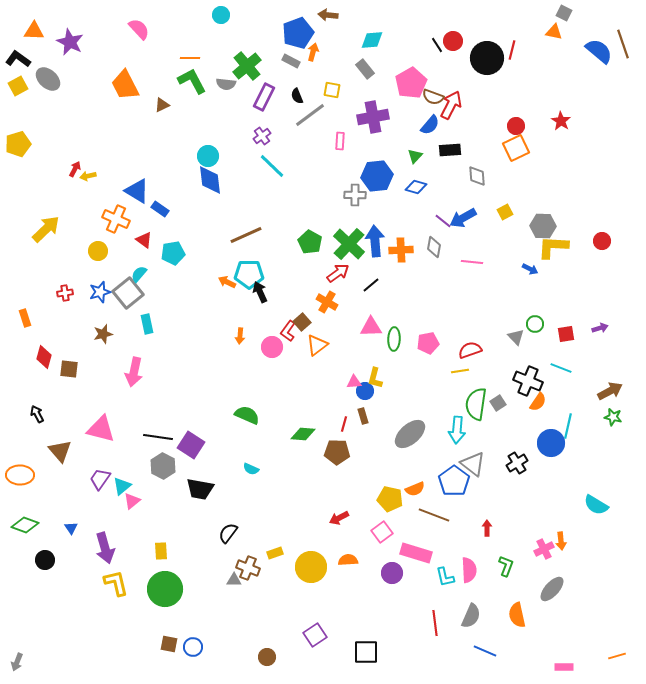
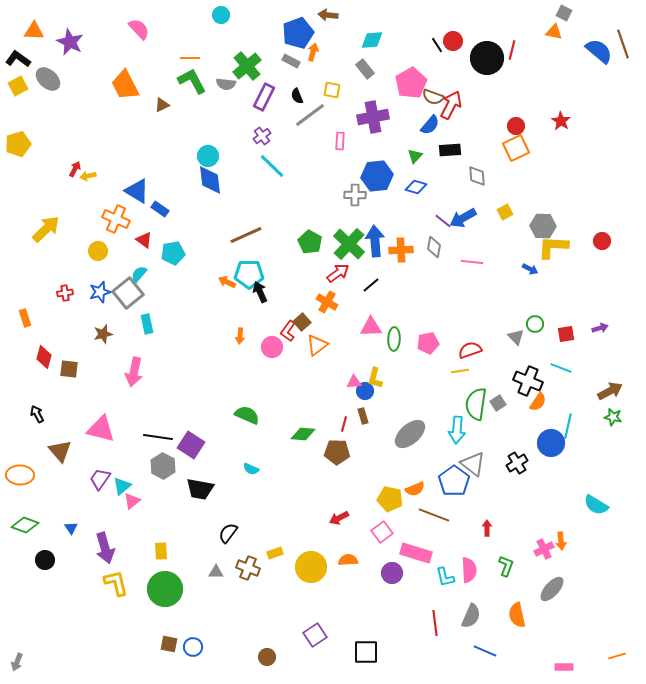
gray triangle at (234, 580): moved 18 px left, 8 px up
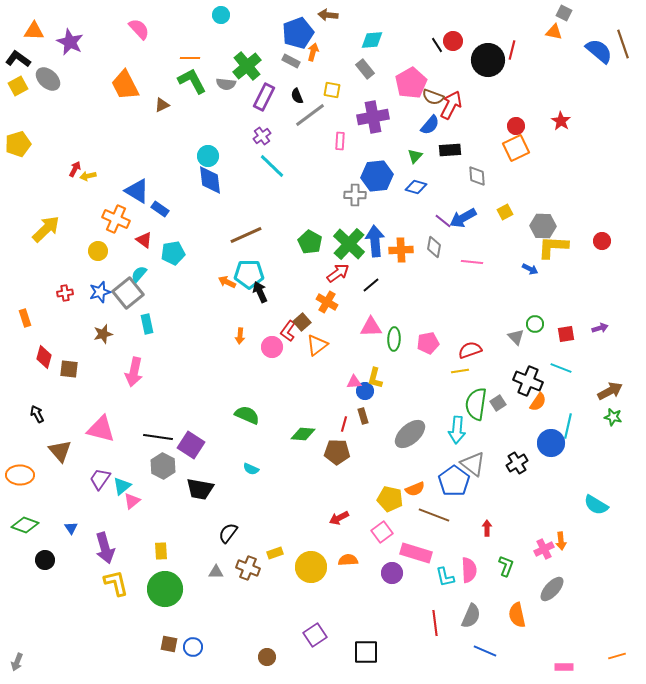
black circle at (487, 58): moved 1 px right, 2 px down
